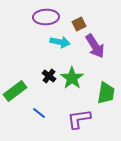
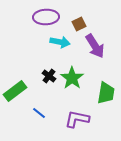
purple L-shape: moved 2 px left; rotated 20 degrees clockwise
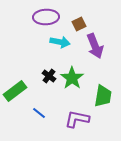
purple arrow: rotated 10 degrees clockwise
green trapezoid: moved 3 px left, 3 px down
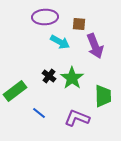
purple ellipse: moved 1 px left
brown square: rotated 32 degrees clockwise
cyan arrow: rotated 18 degrees clockwise
green trapezoid: rotated 10 degrees counterclockwise
purple L-shape: moved 1 px up; rotated 10 degrees clockwise
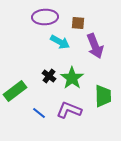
brown square: moved 1 px left, 1 px up
purple L-shape: moved 8 px left, 8 px up
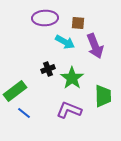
purple ellipse: moved 1 px down
cyan arrow: moved 5 px right
black cross: moved 1 px left, 7 px up; rotated 32 degrees clockwise
blue line: moved 15 px left
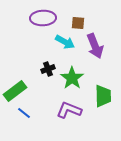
purple ellipse: moved 2 px left
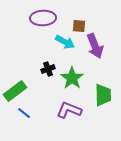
brown square: moved 1 px right, 3 px down
green trapezoid: moved 1 px up
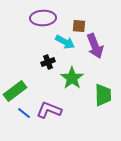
black cross: moved 7 px up
purple L-shape: moved 20 px left
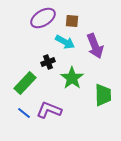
purple ellipse: rotated 30 degrees counterclockwise
brown square: moved 7 px left, 5 px up
green rectangle: moved 10 px right, 8 px up; rotated 10 degrees counterclockwise
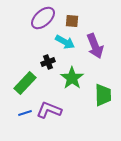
purple ellipse: rotated 10 degrees counterclockwise
blue line: moved 1 px right; rotated 56 degrees counterclockwise
